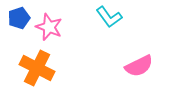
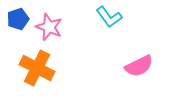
blue pentagon: moved 1 px left, 1 px down
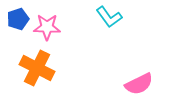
pink star: moved 2 px left; rotated 20 degrees counterclockwise
pink semicircle: moved 18 px down
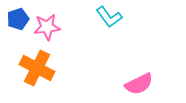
pink star: rotated 8 degrees counterclockwise
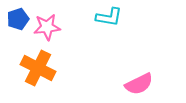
cyan L-shape: rotated 44 degrees counterclockwise
orange cross: moved 1 px right
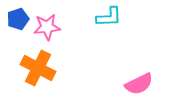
cyan L-shape: rotated 12 degrees counterclockwise
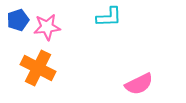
blue pentagon: moved 1 px down
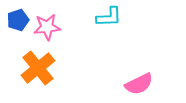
orange cross: rotated 24 degrees clockwise
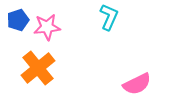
cyan L-shape: rotated 64 degrees counterclockwise
pink semicircle: moved 2 px left
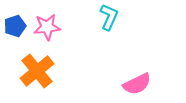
blue pentagon: moved 3 px left, 6 px down
orange cross: moved 1 px left, 3 px down
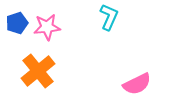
blue pentagon: moved 2 px right, 3 px up
orange cross: moved 1 px right
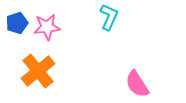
pink semicircle: rotated 84 degrees clockwise
